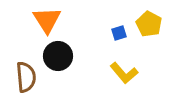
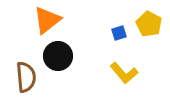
orange triangle: rotated 24 degrees clockwise
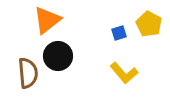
brown semicircle: moved 2 px right, 4 px up
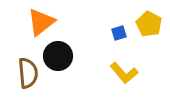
orange triangle: moved 6 px left, 2 px down
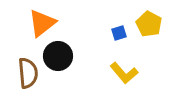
orange triangle: moved 1 px right, 1 px down
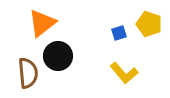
yellow pentagon: rotated 10 degrees counterclockwise
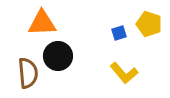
orange triangle: rotated 36 degrees clockwise
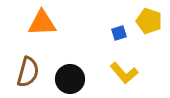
yellow pentagon: moved 3 px up
black circle: moved 12 px right, 23 px down
brown semicircle: moved 1 px up; rotated 20 degrees clockwise
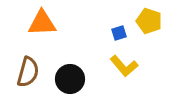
yellow L-shape: moved 7 px up
